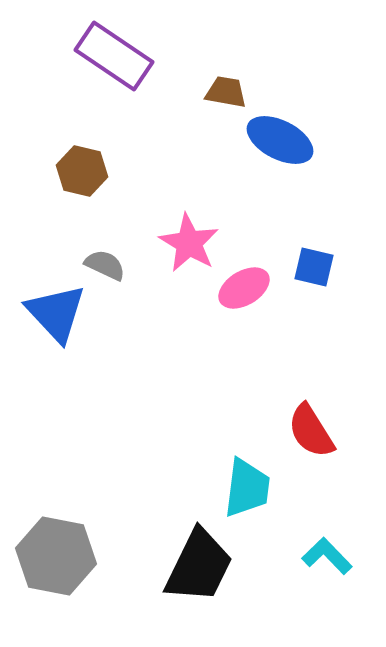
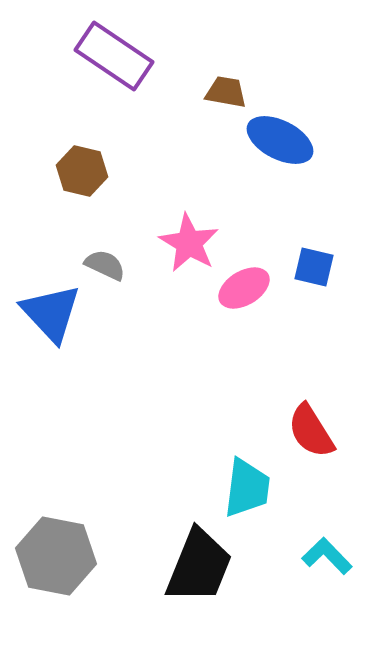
blue triangle: moved 5 px left
black trapezoid: rotated 4 degrees counterclockwise
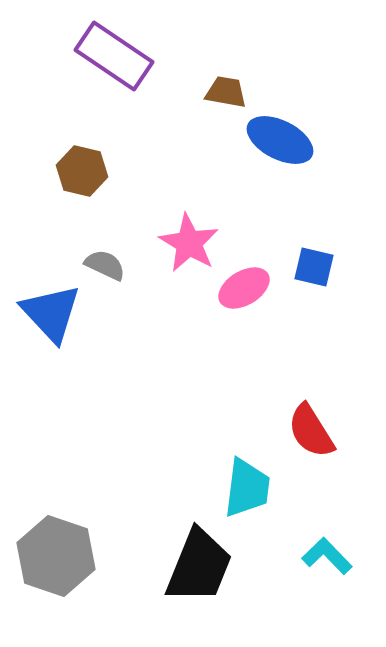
gray hexagon: rotated 8 degrees clockwise
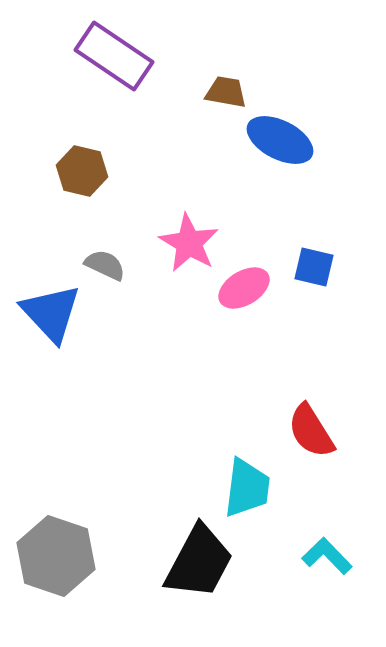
black trapezoid: moved 4 px up; rotated 6 degrees clockwise
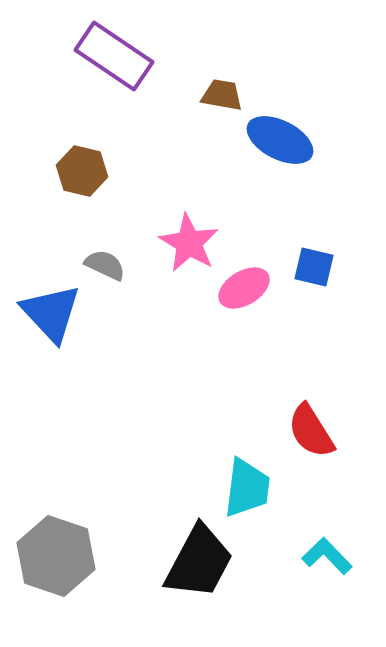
brown trapezoid: moved 4 px left, 3 px down
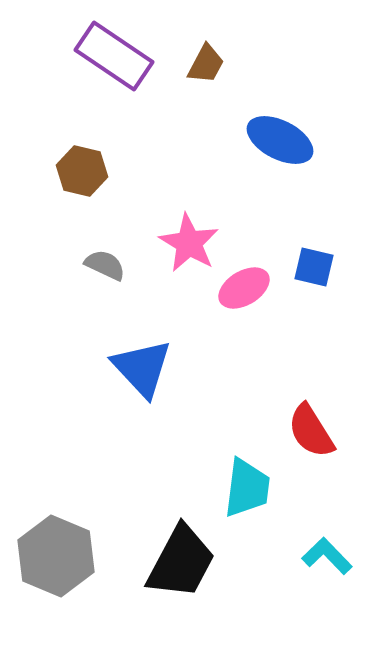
brown trapezoid: moved 16 px left, 31 px up; rotated 108 degrees clockwise
blue triangle: moved 91 px right, 55 px down
gray hexagon: rotated 4 degrees clockwise
black trapezoid: moved 18 px left
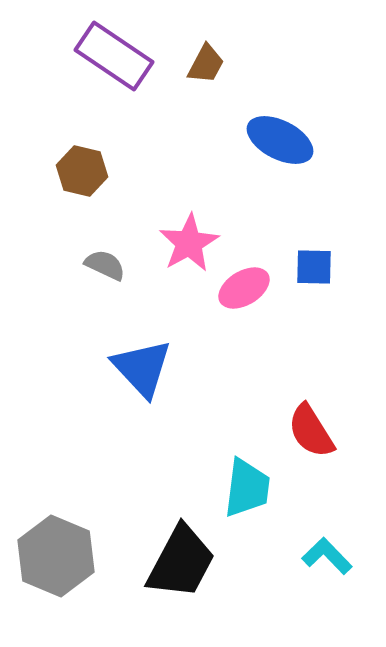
pink star: rotated 12 degrees clockwise
blue square: rotated 12 degrees counterclockwise
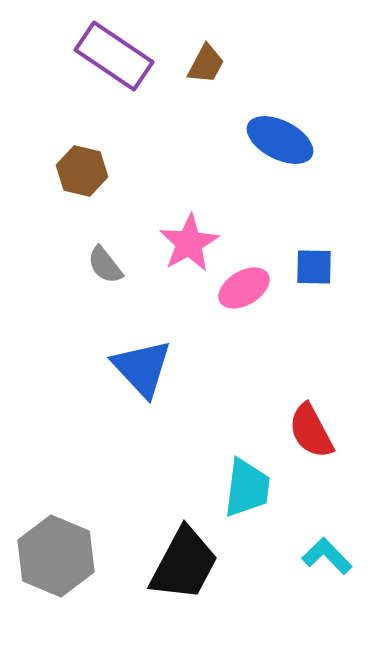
gray semicircle: rotated 153 degrees counterclockwise
red semicircle: rotated 4 degrees clockwise
black trapezoid: moved 3 px right, 2 px down
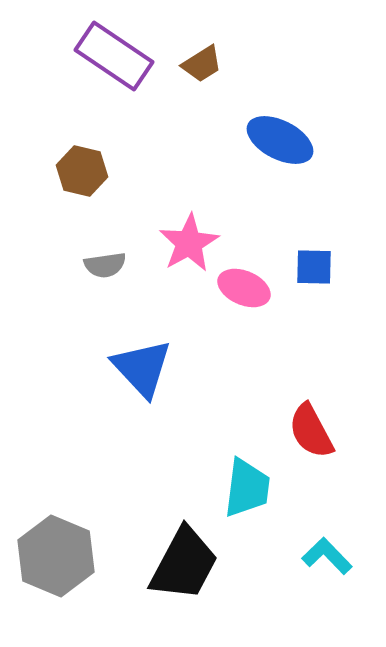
brown trapezoid: moved 4 px left; rotated 30 degrees clockwise
gray semicircle: rotated 60 degrees counterclockwise
pink ellipse: rotated 54 degrees clockwise
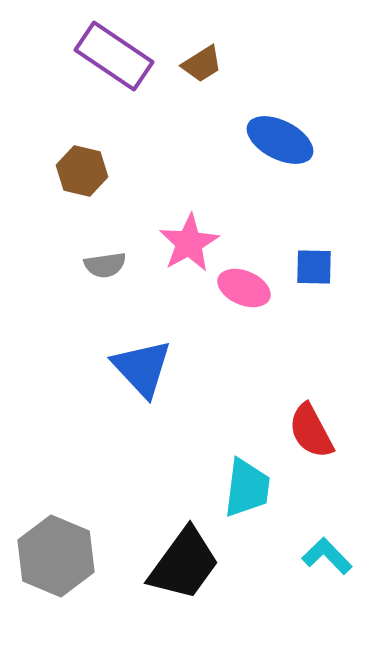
black trapezoid: rotated 8 degrees clockwise
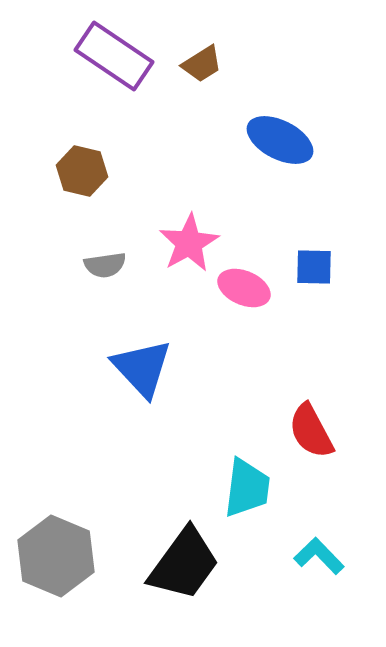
cyan L-shape: moved 8 px left
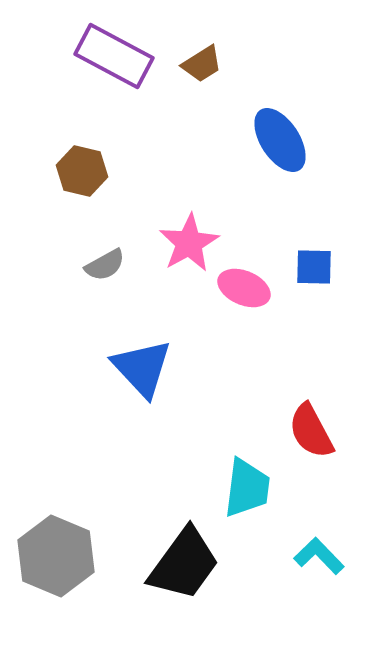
purple rectangle: rotated 6 degrees counterclockwise
blue ellipse: rotated 30 degrees clockwise
gray semicircle: rotated 21 degrees counterclockwise
